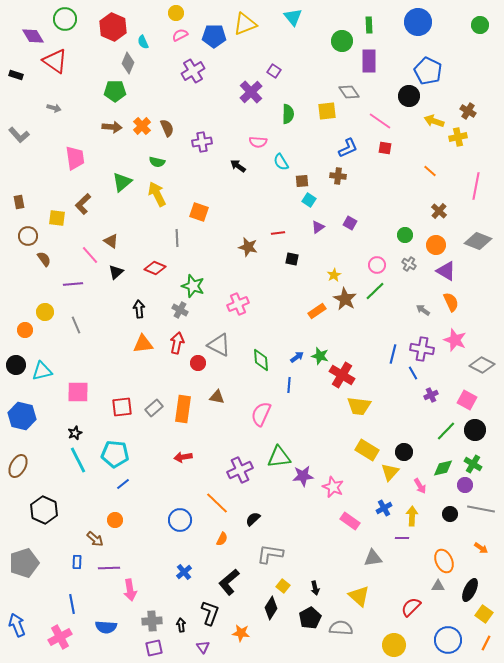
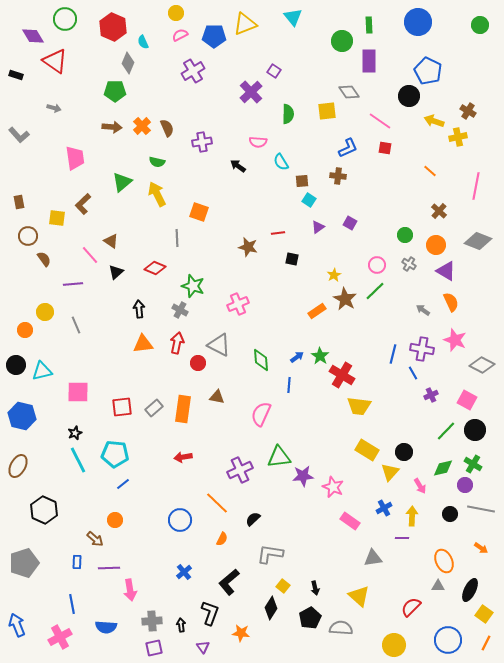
green star at (320, 356): rotated 18 degrees clockwise
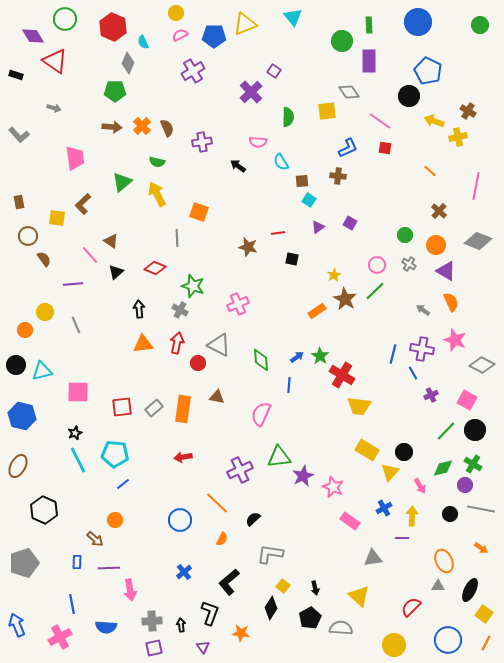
green semicircle at (288, 114): moved 3 px down
purple star at (303, 476): rotated 20 degrees counterclockwise
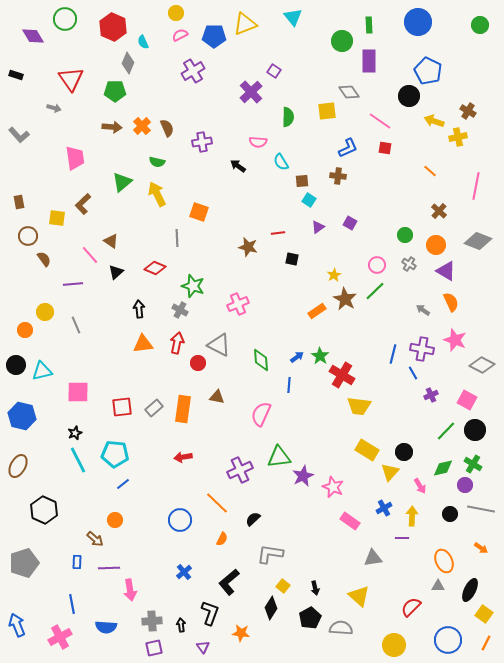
red triangle at (55, 61): moved 16 px right, 18 px down; rotated 20 degrees clockwise
